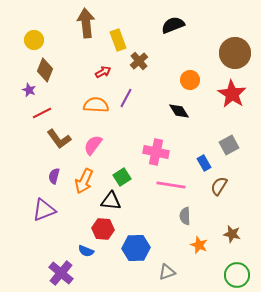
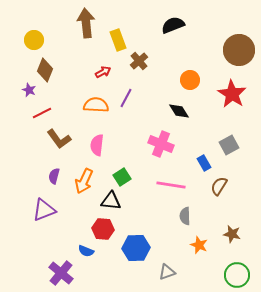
brown circle: moved 4 px right, 3 px up
pink semicircle: moved 4 px right; rotated 30 degrees counterclockwise
pink cross: moved 5 px right, 8 px up; rotated 10 degrees clockwise
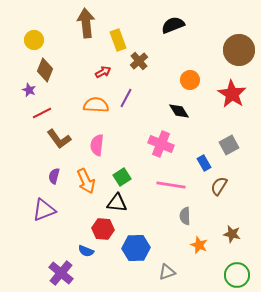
orange arrow: moved 2 px right; rotated 50 degrees counterclockwise
black triangle: moved 6 px right, 2 px down
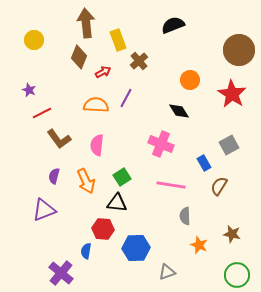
brown diamond: moved 34 px right, 13 px up
blue semicircle: rotated 77 degrees clockwise
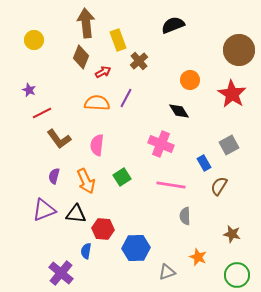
brown diamond: moved 2 px right
orange semicircle: moved 1 px right, 2 px up
black triangle: moved 41 px left, 11 px down
orange star: moved 1 px left, 12 px down
